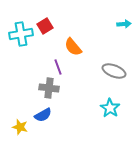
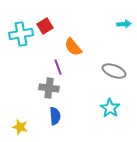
blue semicircle: moved 12 px right, 1 px down; rotated 66 degrees counterclockwise
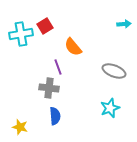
cyan star: rotated 18 degrees clockwise
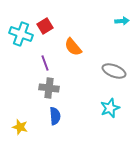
cyan arrow: moved 2 px left, 3 px up
cyan cross: rotated 30 degrees clockwise
purple line: moved 13 px left, 4 px up
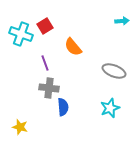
blue semicircle: moved 8 px right, 9 px up
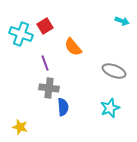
cyan arrow: rotated 24 degrees clockwise
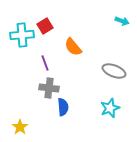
cyan cross: moved 1 px right, 1 px down; rotated 25 degrees counterclockwise
yellow star: rotated 21 degrees clockwise
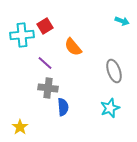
purple line: rotated 28 degrees counterclockwise
gray ellipse: rotated 50 degrees clockwise
gray cross: moved 1 px left
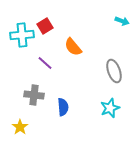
gray cross: moved 14 px left, 7 px down
